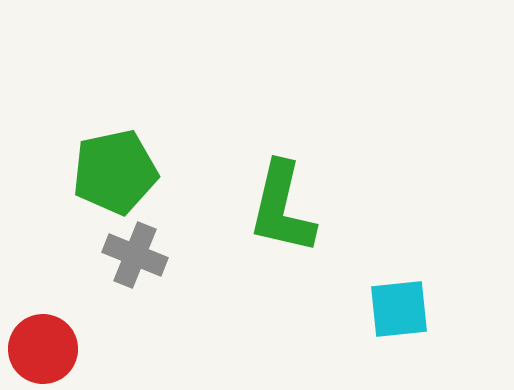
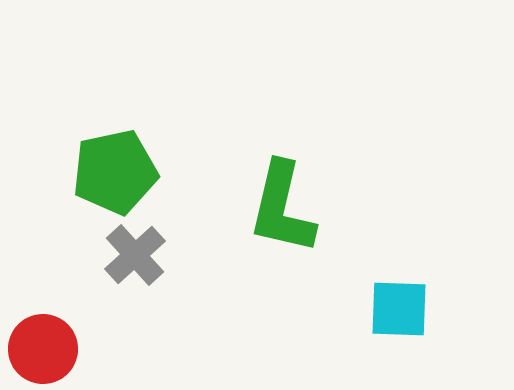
gray cross: rotated 26 degrees clockwise
cyan square: rotated 8 degrees clockwise
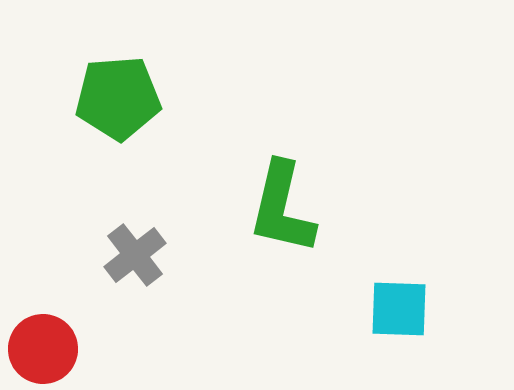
green pentagon: moved 3 px right, 74 px up; rotated 8 degrees clockwise
gray cross: rotated 4 degrees clockwise
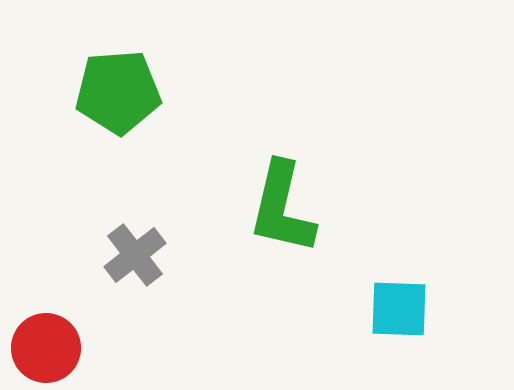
green pentagon: moved 6 px up
red circle: moved 3 px right, 1 px up
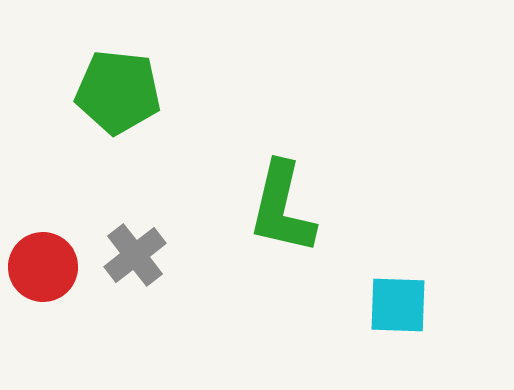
green pentagon: rotated 10 degrees clockwise
cyan square: moved 1 px left, 4 px up
red circle: moved 3 px left, 81 px up
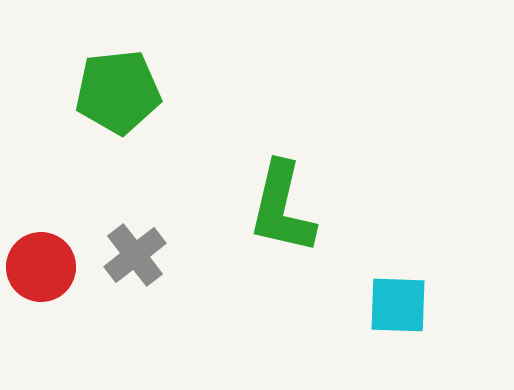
green pentagon: rotated 12 degrees counterclockwise
red circle: moved 2 px left
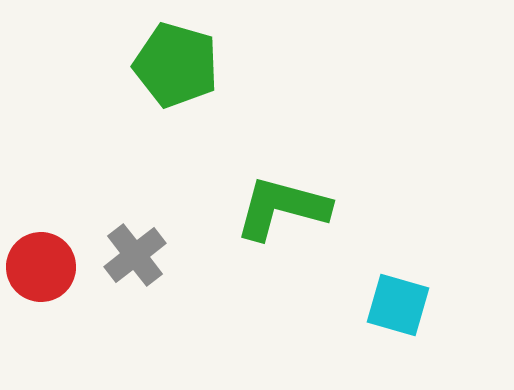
green pentagon: moved 58 px right, 27 px up; rotated 22 degrees clockwise
green L-shape: rotated 92 degrees clockwise
cyan square: rotated 14 degrees clockwise
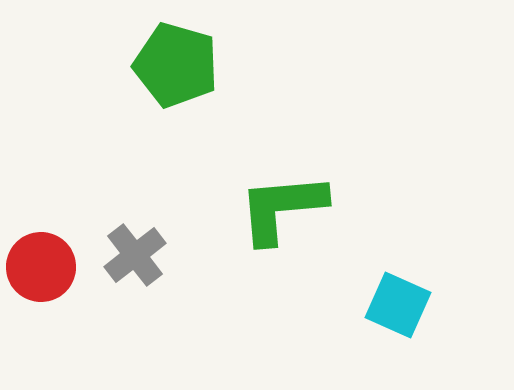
green L-shape: rotated 20 degrees counterclockwise
cyan square: rotated 8 degrees clockwise
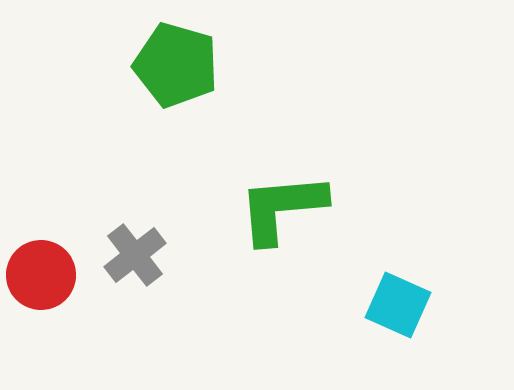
red circle: moved 8 px down
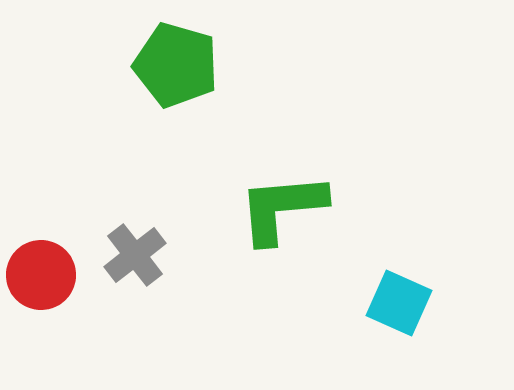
cyan square: moved 1 px right, 2 px up
